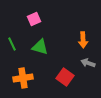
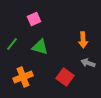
green line: rotated 64 degrees clockwise
orange cross: moved 1 px up; rotated 12 degrees counterclockwise
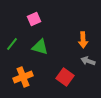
gray arrow: moved 2 px up
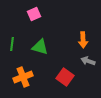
pink square: moved 5 px up
green line: rotated 32 degrees counterclockwise
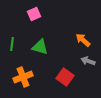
orange arrow: rotated 133 degrees clockwise
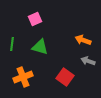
pink square: moved 1 px right, 5 px down
orange arrow: rotated 21 degrees counterclockwise
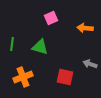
pink square: moved 16 px right, 1 px up
orange arrow: moved 2 px right, 12 px up; rotated 14 degrees counterclockwise
gray arrow: moved 2 px right, 3 px down
red square: rotated 24 degrees counterclockwise
